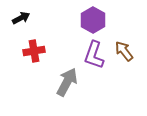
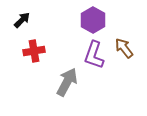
black arrow: moved 1 px right, 2 px down; rotated 18 degrees counterclockwise
brown arrow: moved 3 px up
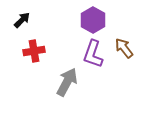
purple L-shape: moved 1 px left, 1 px up
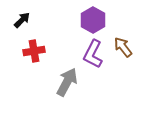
brown arrow: moved 1 px left, 1 px up
purple L-shape: rotated 8 degrees clockwise
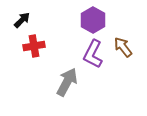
red cross: moved 5 px up
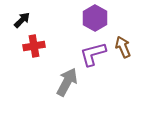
purple hexagon: moved 2 px right, 2 px up
brown arrow: rotated 15 degrees clockwise
purple L-shape: rotated 48 degrees clockwise
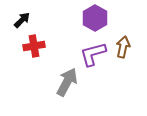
brown arrow: rotated 35 degrees clockwise
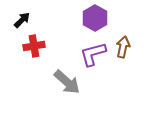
gray arrow: rotated 104 degrees clockwise
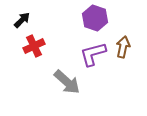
purple hexagon: rotated 10 degrees counterclockwise
red cross: rotated 15 degrees counterclockwise
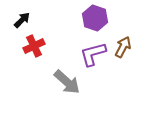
brown arrow: rotated 15 degrees clockwise
